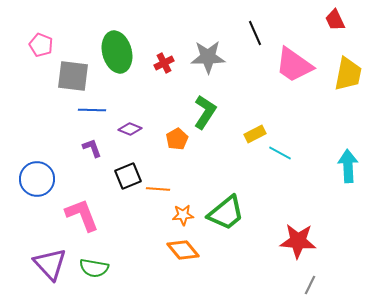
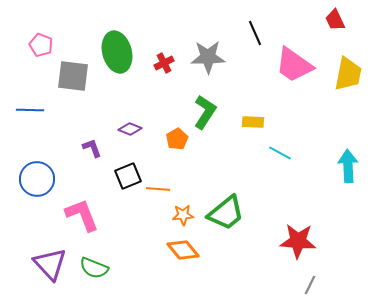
blue line: moved 62 px left
yellow rectangle: moved 2 px left, 12 px up; rotated 30 degrees clockwise
green semicircle: rotated 12 degrees clockwise
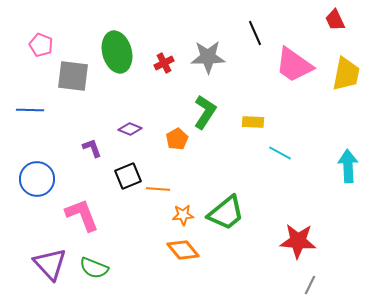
yellow trapezoid: moved 2 px left
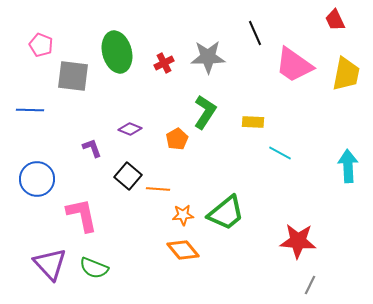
black square: rotated 28 degrees counterclockwise
pink L-shape: rotated 9 degrees clockwise
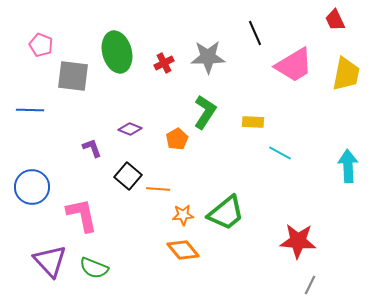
pink trapezoid: rotated 66 degrees counterclockwise
blue circle: moved 5 px left, 8 px down
purple triangle: moved 3 px up
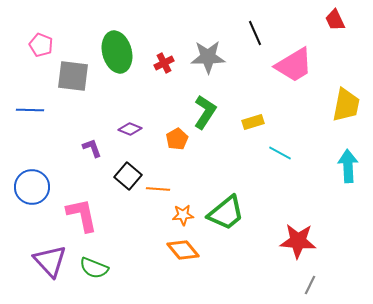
yellow trapezoid: moved 31 px down
yellow rectangle: rotated 20 degrees counterclockwise
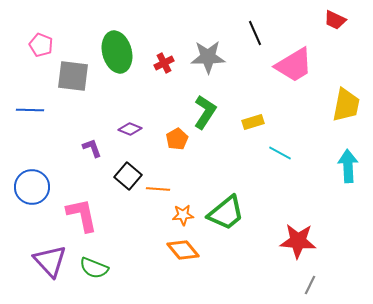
red trapezoid: rotated 40 degrees counterclockwise
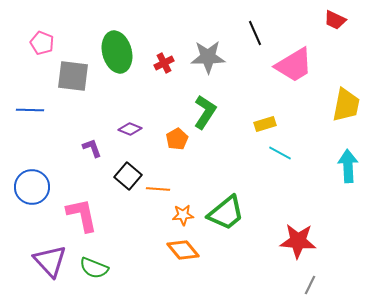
pink pentagon: moved 1 px right, 2 px up
yellow rectangle: moved 12 px right, 2 px down
